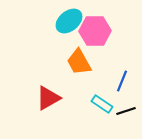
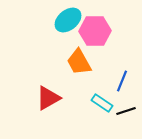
cyan ellipse: moved 1 px left, 1 px up
cyan rectangle: moved 1 px up
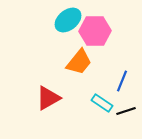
orange trapezoid: rotated 112 degrees counterclockwise
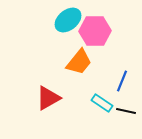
black line: rotated 30 degrees clockwise
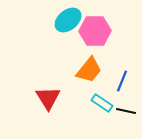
orange trapezoid: moved 10 px right, 8 px down
red triangle: rotated 32 degrees counterclockwise
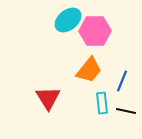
cyan rectangle: rotated 50 degrees clockwise
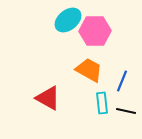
orange trapezoid: rotated 100 degrees counterclockwise
red triangle: rotated 28 degrees counterclockwise
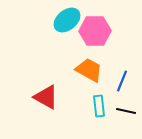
cyan ellipse: moved 1 px left
red triangle: moved 2 px left, 1 px up
cyan rectangle: moved 3 px left, 3 px down
